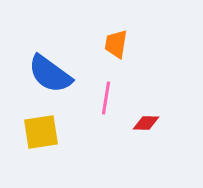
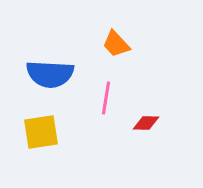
orange trapezoid: rotated 52 degrees counterclockwise
blue semicircle: rotated 33 degrees counterclockwise
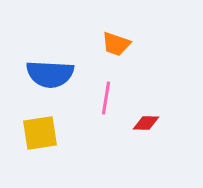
orange trapezoid: rotated 28 degrees counterclockwise
yellow square: moved 1 px left, 1 px down
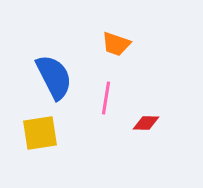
blue semicircle: moved 4 px right, 3 px down; rotated 120 degrees counterclockwise
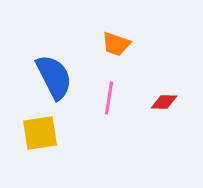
pink line: moved 3 px right
red diamond: moved 18 px right, 21 px up
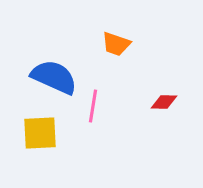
blue semicircle: rotated 39 degrees counterclockwise
pink line: moved 16 px left, 8 px down
yellow square: rotated 6 degrees clockwise
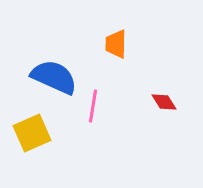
orange trapezoid: rotated 72 degrees clockwise
red diamond: rotated 56 degrees clockwise
yellow square: moved 8 px left; rotated 21 degrees counterclockwise
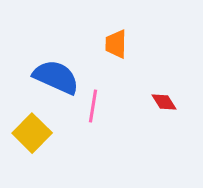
blue semicircle: moved 2 px right
yellow square: rotated 21 degrees counterclockwise
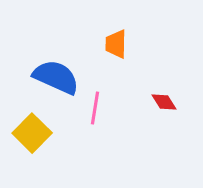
pink line: moved 2 px right, 2 px down
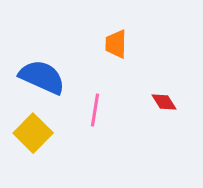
blue semicircle: moved 14 px left
pink line: moved 2 px down
yellow square: moved 1 px right
